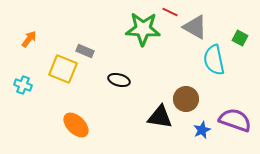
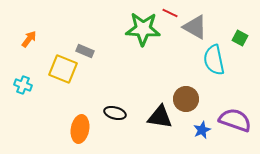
red line: moved 1 px down
black ellipse: moved 4 px left, 33 px down
orange ellipse: moved 4 px right, 4 px down; rotated 56 degrees clockwise
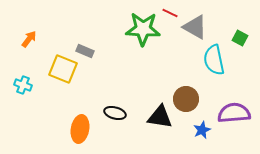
purple semicircle: moved 1 px left, 7 px up; rotated 24 degrees counterclockwise
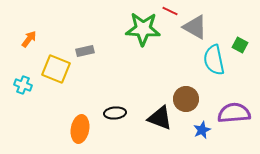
red line: moved 2 px up
green square: moved 7 px down
gray rectangle: rotated 36 degrees counterclockwise
yellow square: moved 7 px left
black ellipse: rotated 20 degrees counterclockwise
black triangle: moved 1 px down; rotated 12 degrees clockwise
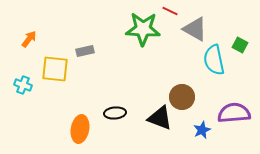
gray triangle: moved 2 px down
yellow square: moved 1 px left; rotated 16 degrees counterclockwise
brown circle: moved 4 px left, 2 px up
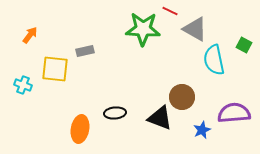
orange arrow: moved 1 px right, 4 px up
green square: moved 4 px right
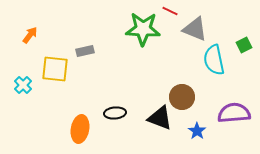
gray triangle: rotated 8 degrees counterclockwise
green square: rotated 35 degrees clockwise
cyan cross: rotated 24 degrees clockwise
blue star: moved 5 px left, 1 px down; rotated 12 degrees counterclockwise
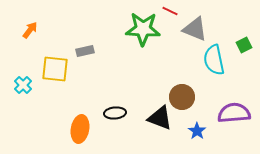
orange arrow: moved 5 px up
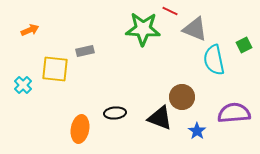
orange arrow: rotated 30 degrees clockwise
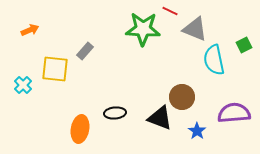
gray rectangle: rotated 36 degrees counterclockwise
